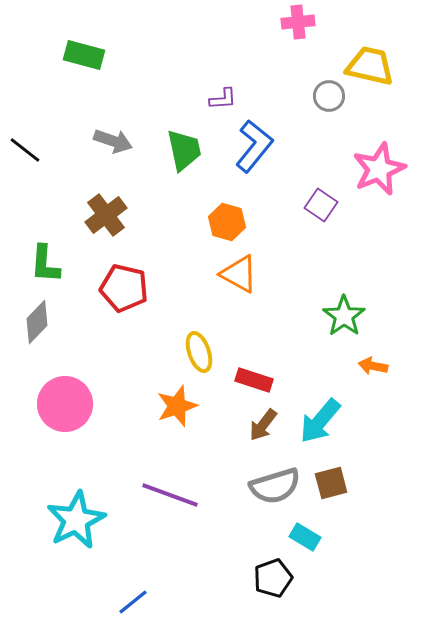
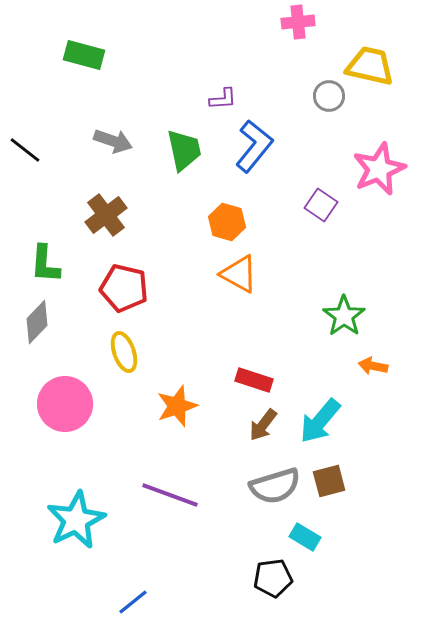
yellow ellipse: moved 75 px left
brown square: moved 2 px left, 2 px up
black pentagon: rotated 12 degrees clockwise
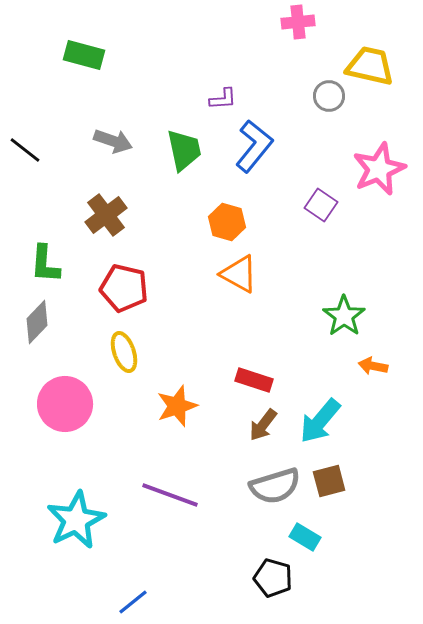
black pentagon: rotated 24 degrees clockwise
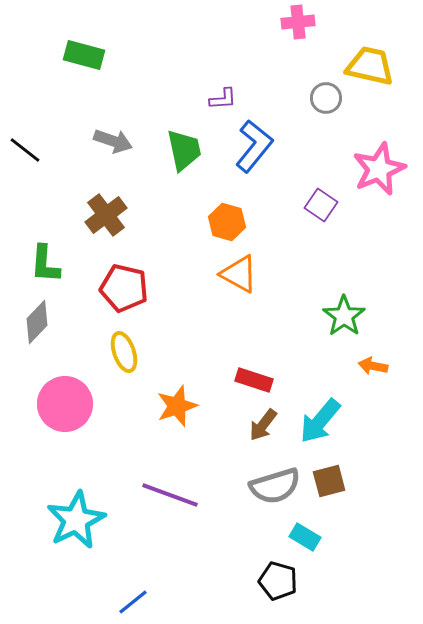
gray circle: moved 3 px left, 2 px down
black pentagon: moved 5 px right, 3 px down
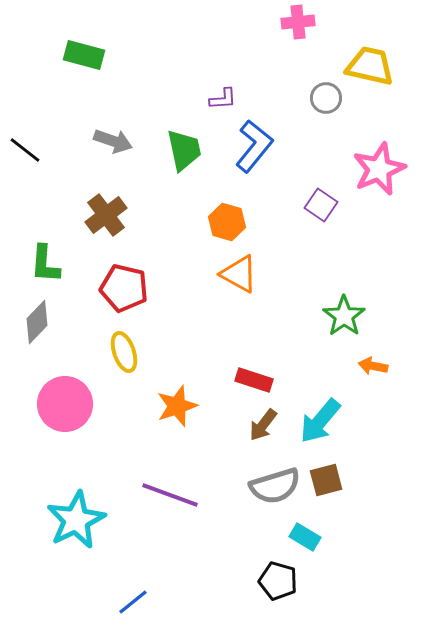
brown square: moved 3 px left, 1 px up
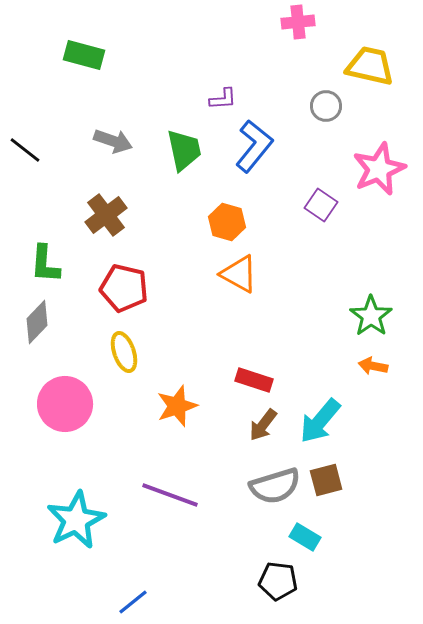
gray circle: moved 8 px down
green star: moved 27 px right
black pentagon: rotated 9 degrees counterclockwise
